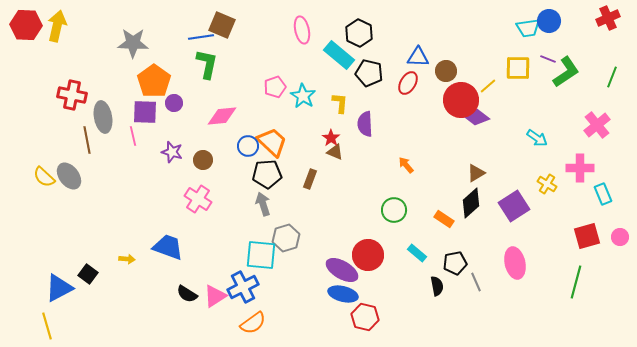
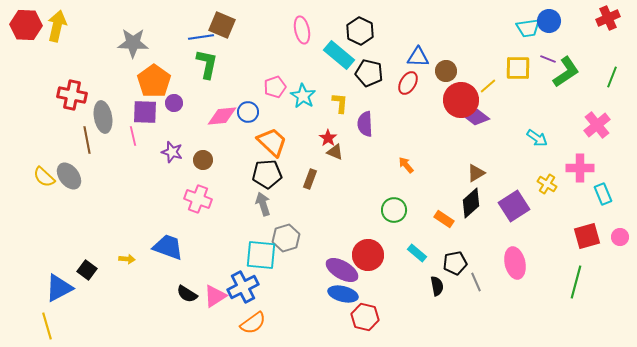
black hexagon at (359, 33): moved 1 px right, 2 px up
red star at (331, 138): moved 3 px left
blue circle at (248, 146): moved 34 px up
pink cross at (198, 199): rotated 12 degrees counterclockwise
black square at (88, 274): moved 1 px left, 4 px up
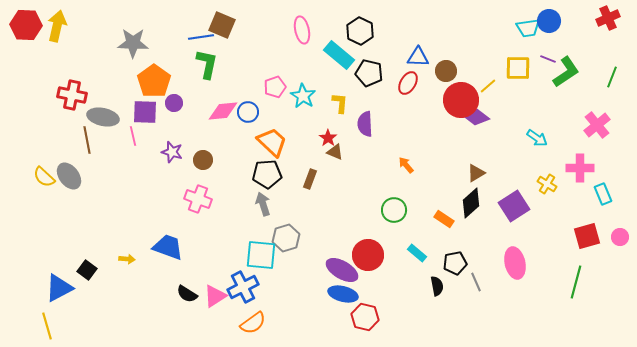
pink diamond at (222, 116): moved 1 px right, 5 px up
gray ellipse at (103, 117): rotated 68 degrees counterclockwise
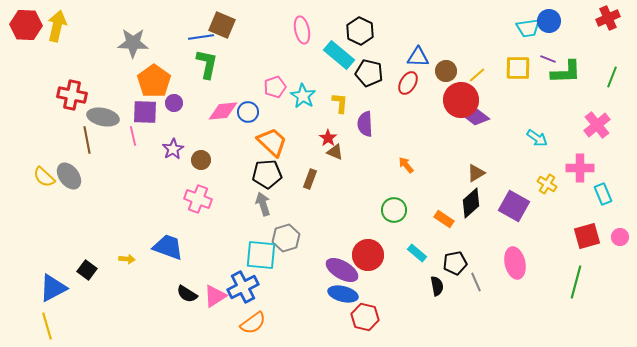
green L-shape at (566, 72): rotated 32 degrees clockwise
yellow line at (488, 86): moved 11 px left, 11 px up
purple star at (172, 152): moved 1 px right, 3 px up; rotated 25 degrees clockwise
brown circle at (203, 160): moved 2 px left
purple square at (514, 206): rotated 28 degrees counterclockwise
blue triangle at (59, 288): moved 6 px left
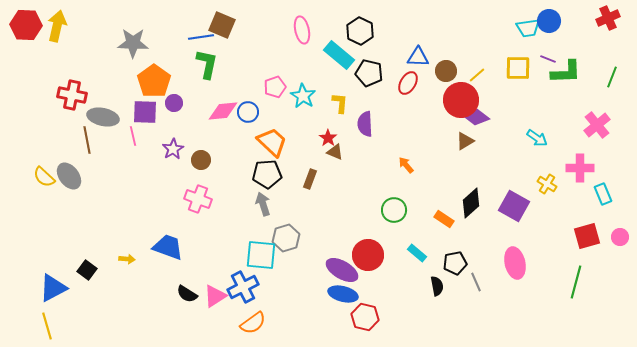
brown triangle at (476, 173): moved 11 px left, 32 px up
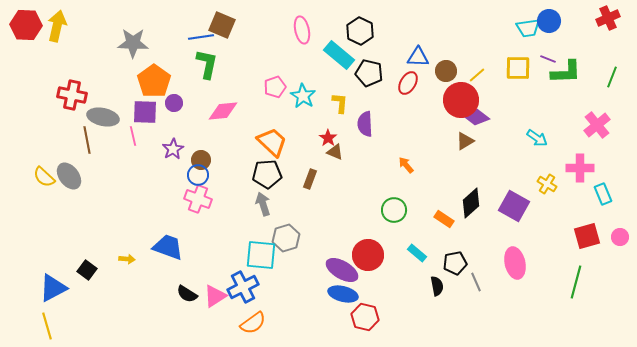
blue circle at (248, 112): moved 50 px left, 63 px down
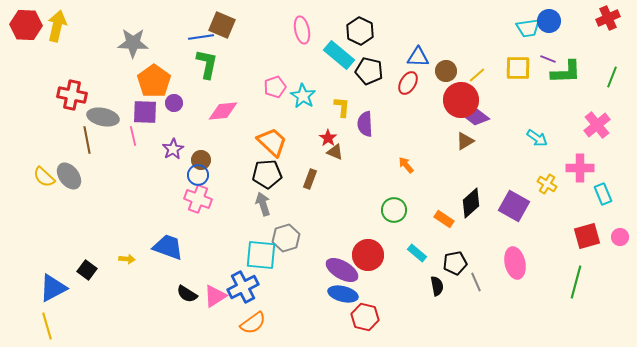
black pentagon at (369, 73): moved 2 px up
yellow L-shape at (340, 103): moved 2 px right, 4 px down
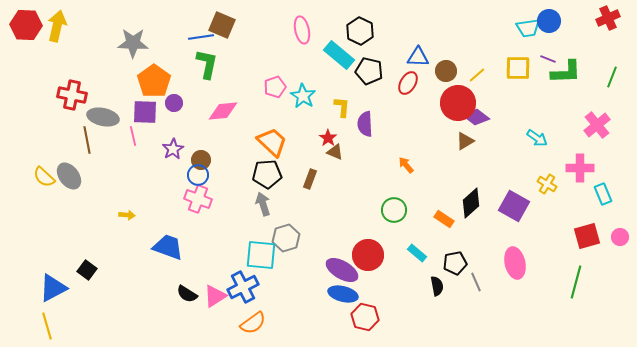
red circle at (461, 100): moved 3 px left, 3 px down
yellow arrow at (127, 259): moved 44 px up
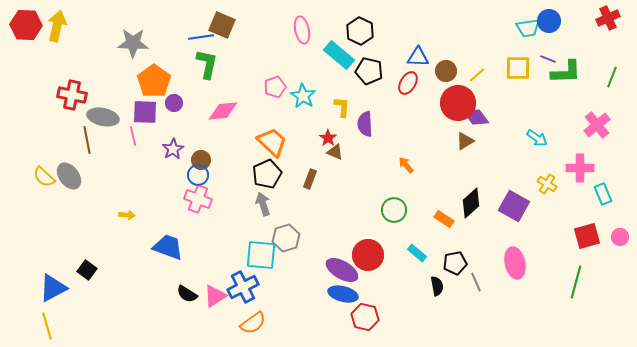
purple diamond at (476, 117): rotated 16 degrees clockwise
black pentagon at (267, 174): rotated 20 degrees counterclockwise
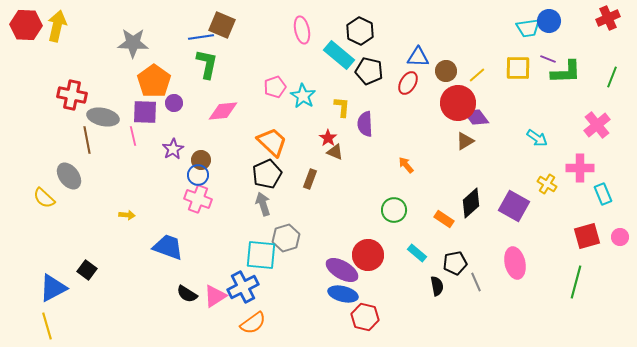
yellow semicircle at (44, 177): moved 21 px down
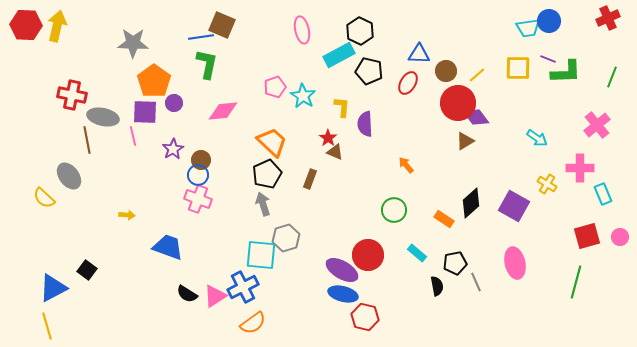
cyan rectangle at (339, 55): rotated 68 degrees counterclockwise
blue triangle at (418, 57): moved 1 px right, 3 px up
